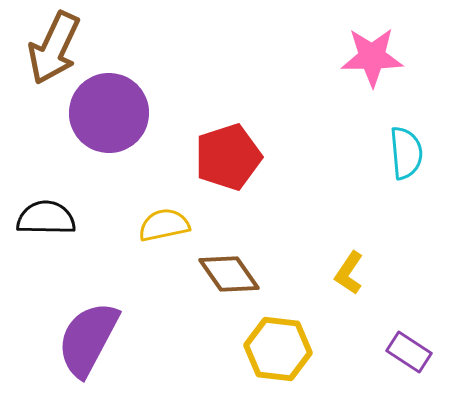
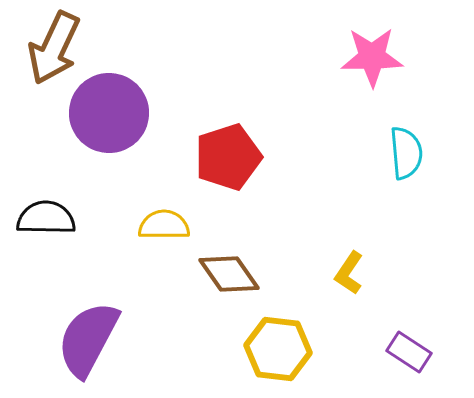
yellow semicircle: rotated 12 degrees clockwise
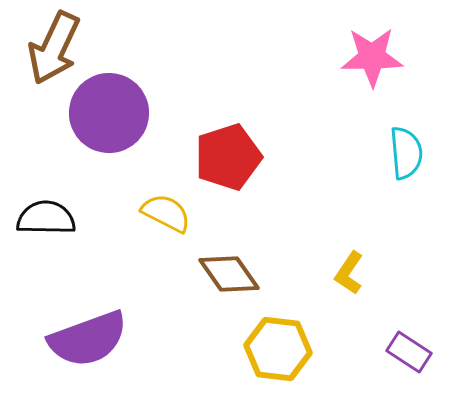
yellow semicircle: moved 2 px right, 12 px up; rotated 27 degrees clockwise
purple semicircle: rotated 138 degrees counterclockwise
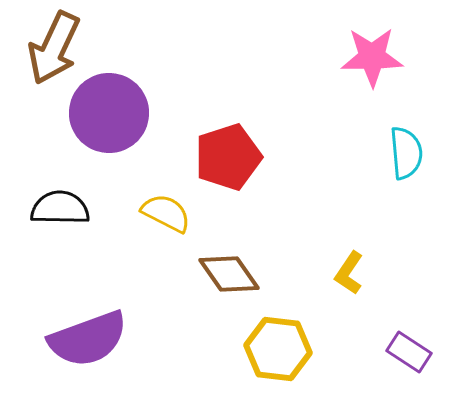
black semicircle: moved 14 px right, 10 px up
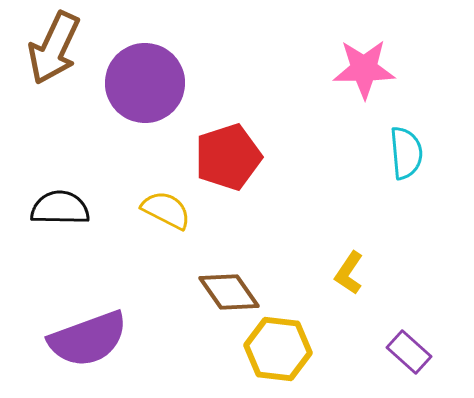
pink star: moved 8 px left, 12 px down
purple circle: moved 36 px right, 30 px up
yellow semicircle: moved 3 px up
brown diamond: moved 18 px down
purple rectangle: rotated 9 degrees clockwise
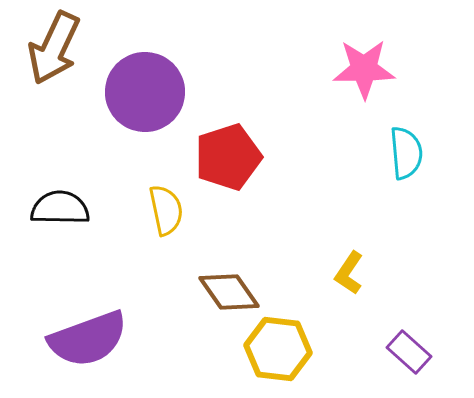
purple circle: moved 9 px down
yellow semicircle: rotated 51 degrees clockwise
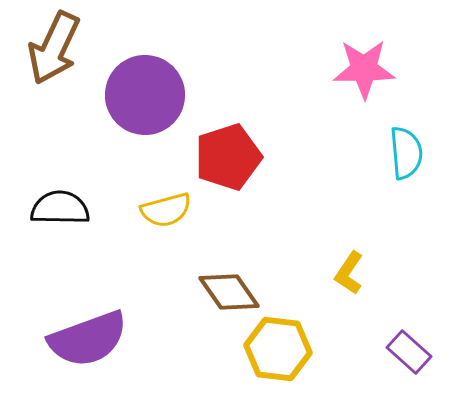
purple circle: moved 3 px down
yellow semicircle: rotated 87 degrees clockwise
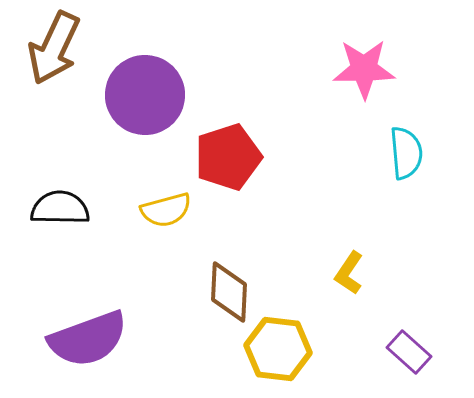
brown diamond: rotated 38 degrees clockwise
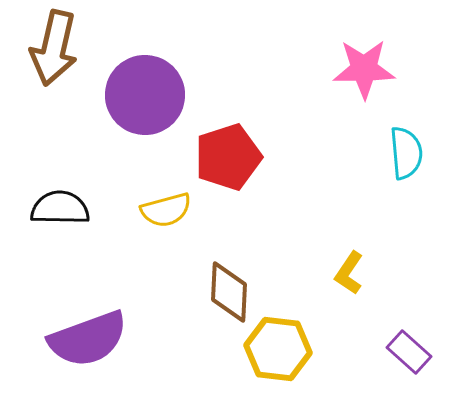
brown arrow: rotated 12 degrees counterclockwise
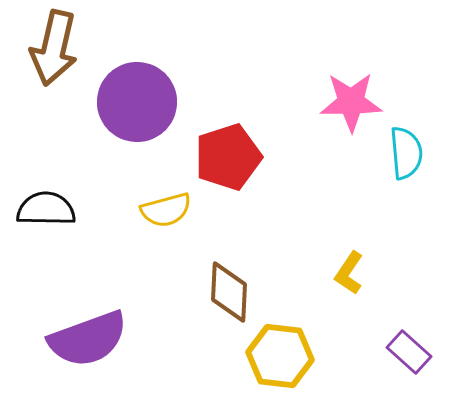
pink star: moved 13 px left, 33 px down
purple circle: moved 8 px left, 7 px down
black semicircle: moved 14 px left, 1 px down
yellow hexagon: moved 2 px right, 7 px down
